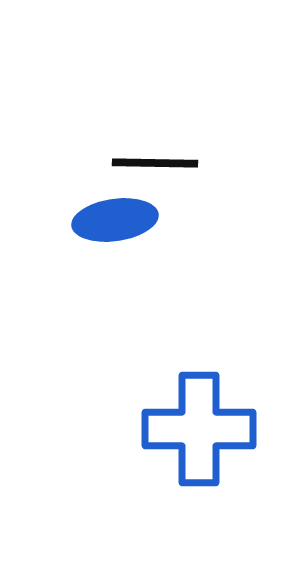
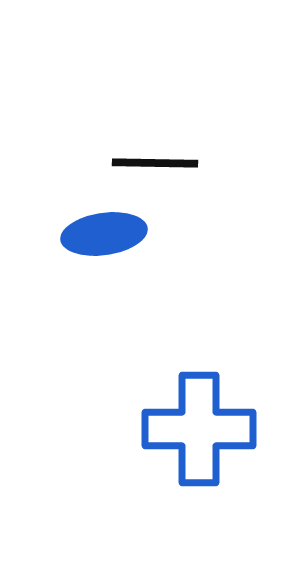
blue ellipse: moved 11 px left, 14 px down
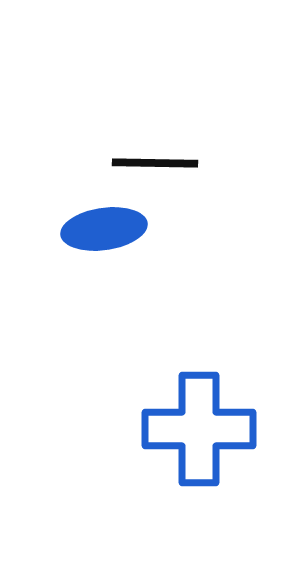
blue ellipse: moved 5 px up
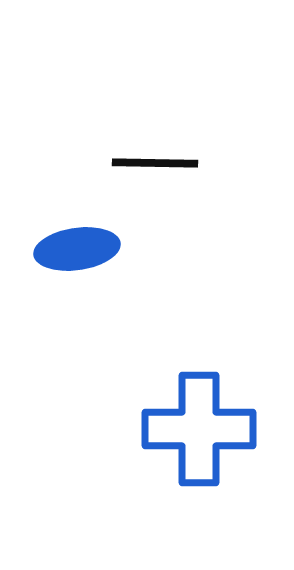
blue ellipse: moved 27 px left, 20 px down
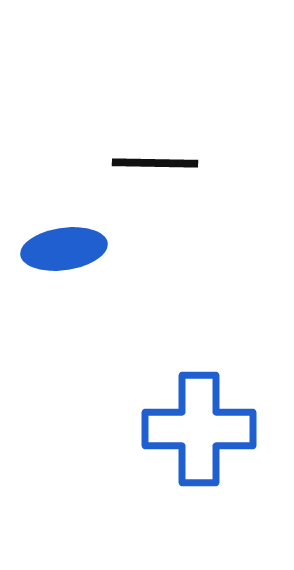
blue ellipse: moved 13 px left
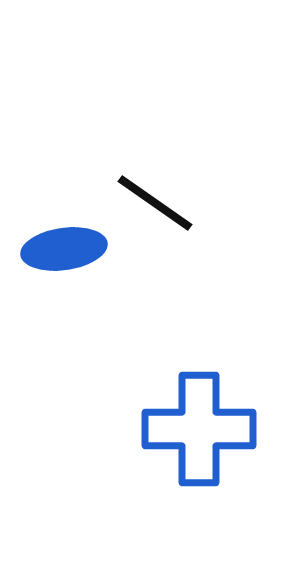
black line: moved 40 px down; rotated 34 degrees clockwise
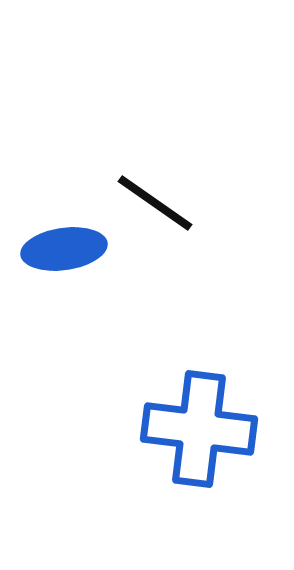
blue cross: rotated 7 degrees clockwise
